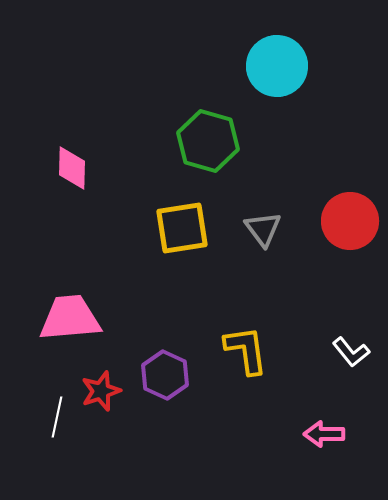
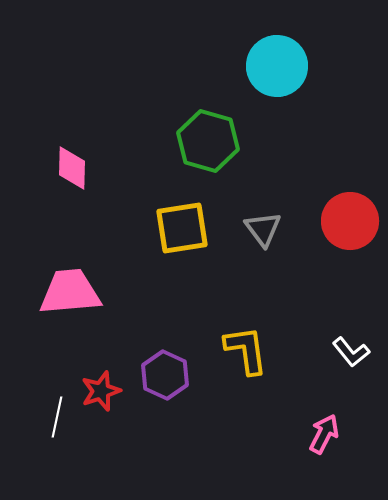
pink trapezoid: moved 26 px up
pink arrow: rotated 117 degrees clockwise
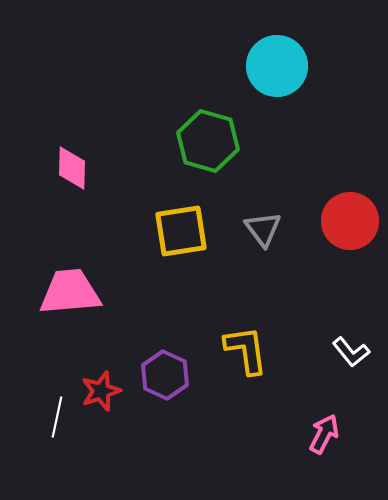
yellow square: moved 1 px left, 3 px down
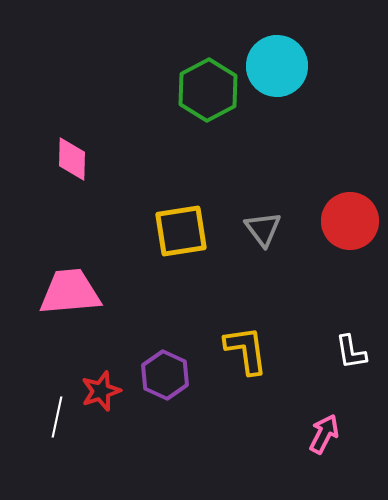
green hexagon: moved 51 px up; rotated 16 degrees clockwise
pink diamond: moved 9 px up
white L-shape: rotated 30 degrees clockwise
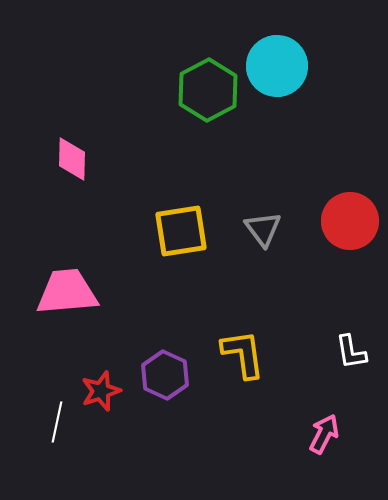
pink trapezoid: moved 3 px left
yellow L-shape: moved 3 px left, 4 px down
white line: moved 5 px down
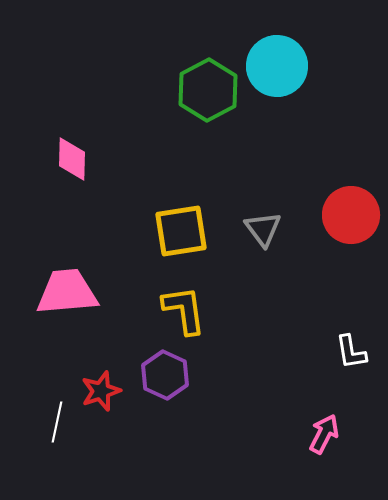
red circle: moved 1 px right, 6 px up
yellow L-shape: moved 59 px left, 44 px up
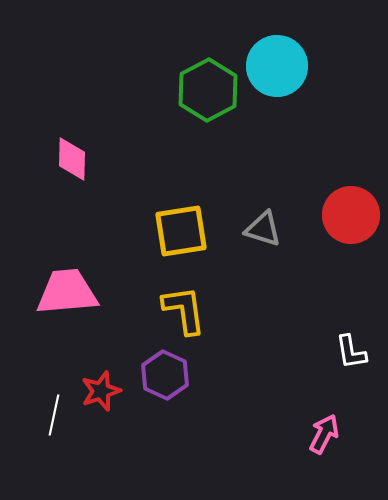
gray triangle: rotated 36 degrees counterclockwise
white line: moved 3 px left, 7 px up
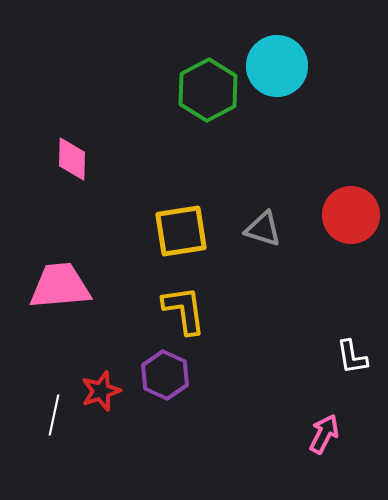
pink trapezoid: moved 7 px left, 6 px up
white L-shape: moved 1 px right, 5 px down
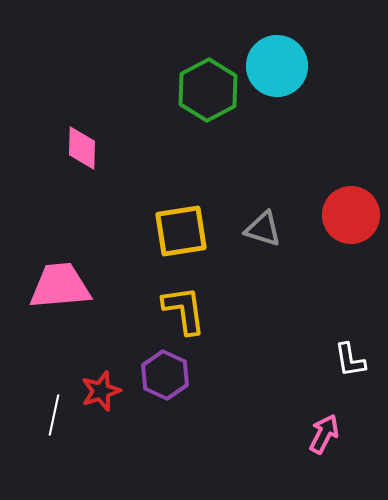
pink diamond: moved 10 px right, 11 px up
white L-shape: moved 2 px left, 3 px down
